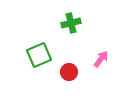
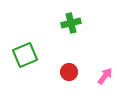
green square: moved 14 px left
pink arrow: moved 4 px right, 17 px down
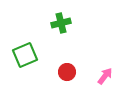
green cross: moved 10 px left
red circle: moved 2 px left
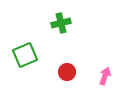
pink arrow: rotated 18 degrees counterclockwise
